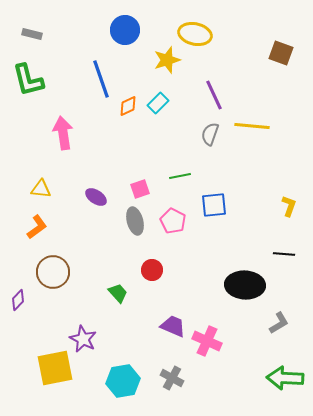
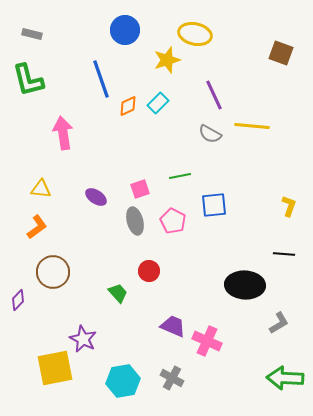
gray semicircle: rotated 80 degrees counterclockwise
red circle: moved 3 px left, 1 px down
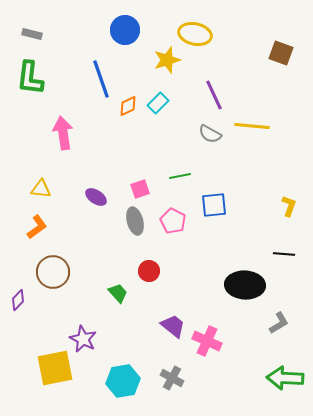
green L-shape: moved 2 px right, 2 px up; rotated 21 degrees clockwise
purple trapezoid: rotated 16 degrees clockwise
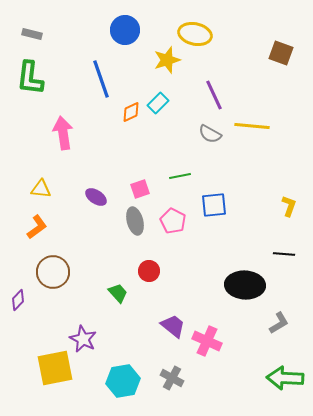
orange diamond: moved 3 px right, 6 px down
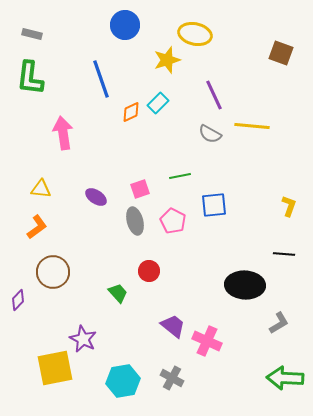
blue circle: moved 5 px up
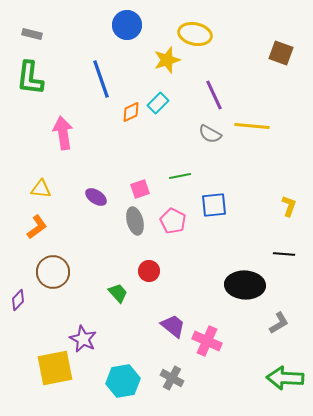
blue circle: moved 2 px right
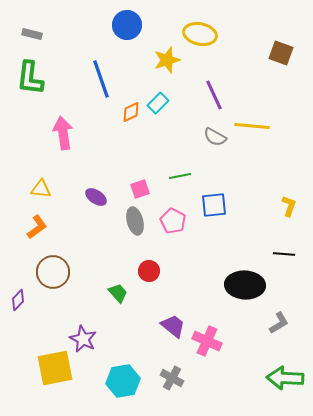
yellow ellipse: moved 5 px right
gray semicircle: moved 5 px right, 3 px down
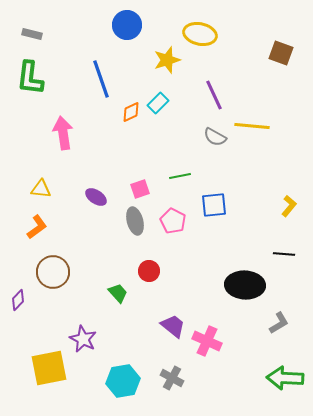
yellow L-shape: rotated 20 degrees clockwise
yellow square: moved 6 px left
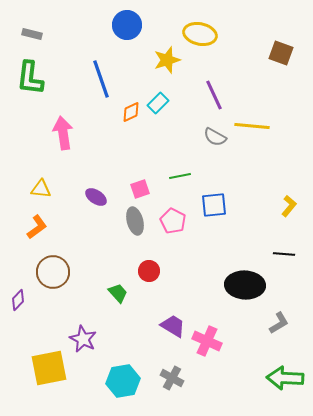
purple trapezoid: rotated 8 degrees counterclockwise
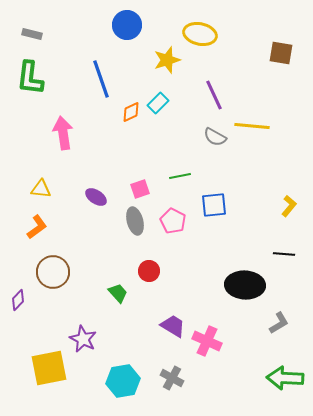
brown square: rotated 10 degrees counterclockwise
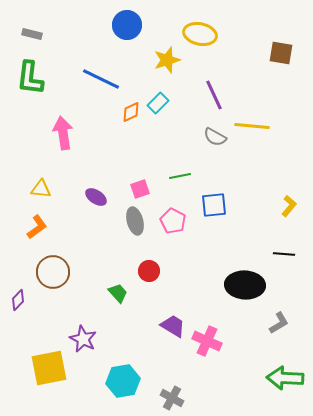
blue line: rotated 45 degrees counterclockwise
gray cross: moved 20 px down
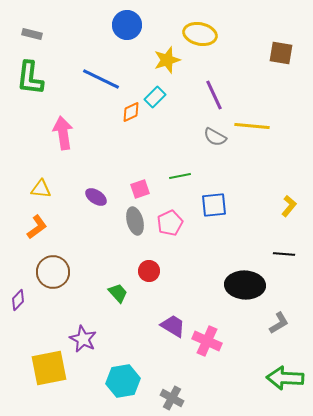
cyan rectangle: moved 3 px left, 6 px up
pink pentagon: moved 3 px left, 2 px down; rotated 20 degrees clockwise
